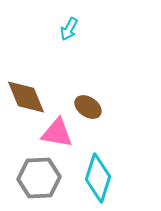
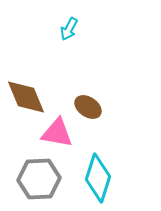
gray hexagon: moved 1 px down
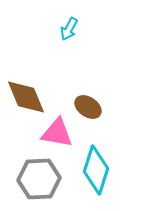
cyan diamond: moved 2 px left, 8 px up
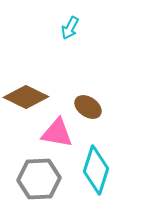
cyan arrow: moved 1 px right, 1 px up
brown diamond: rotated 42 degrees counterclockwise
